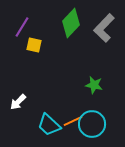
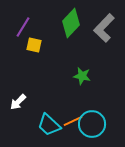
purple line: moved 1 px right
green star: moved 12 px left, 9 px up
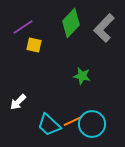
purple line: rotated 25 degrees clockwise
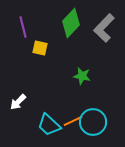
purple line: rotated 70 degrees counterclockwise
yellow square: moved 6 px right, 3 px down
cyan circle: moved 1 px right, 2 px up
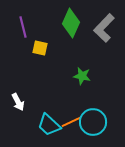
green diamond: rotated 20 degrees counterclockwise
white arrow: rotated 72 degrees counterclockwise
orange line: moved 2 px left, 1 px down
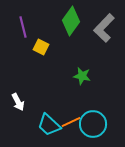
green diamond: moved 2 px up; rotated 12 degrees clockwise
yellow square: moved 1 px right, 1 px up; rotated 14 degrees clockwise
cyan circle: moved 2 px down
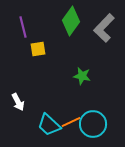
yellow square: moved 3 px left, 2 px down; rotated 35 degrees counterclockwise
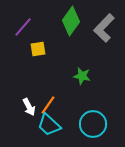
purple line: rotated 55 degrees clockwise
white arrow: moved 11 px right, 5 px down
orange line: moved 23 px left, 17 px up; rotated 30 degrees counterclockwise
